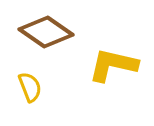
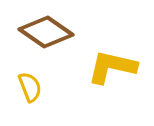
yellow L-shape: moved 1 px left, 2 px down
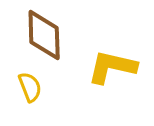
brown diamond: moved 2 px left, 3 px down; rotated 54 degrees clockwise
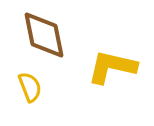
brown diamond: rotated 10 degrees counterclockwise
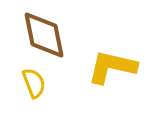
yellow semicircle: moved 4 px right, 4 px up
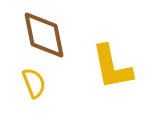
yellow L-shape: rotated 114 degrees counterclockwise
